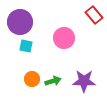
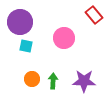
green arrow: rotated 70 degrees counterclockwise
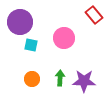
cyan square: moved 5 px right, 1 px up
green arrow: moved 7 px right, 3 px up
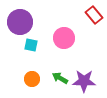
green arrow: rotated 63 degrees counterclockwise
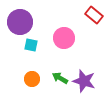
red rectangle: rotated 12 degrees counterclockwise
purple star: rotated 15 degrees clockwise
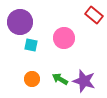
green arrow: moved 1 px down
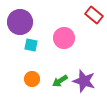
green arrow: moved 2 px down; rotated 63 degrees counterclockwise
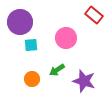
pink circle: moved 2 px right
cyan square: rotated 16 degrees counterclockwise
green arrow: moved 3 px left, 11 px up
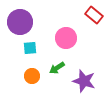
cyan square: moved 1 px left, 3 px down
green arrow: moved 2 px up
orange circle: moved 3 px up
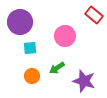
pink circle: moved 1 px left, 2 px up
